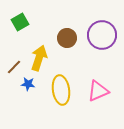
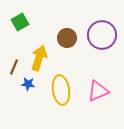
brown line: rotated 21 degrees counterclockwise
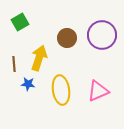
brown line: moved 3 px up; rotated 28 degrees counterclockwise
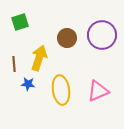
green square: rotated 12 degrees clockwise
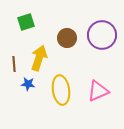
green square: moved 6 px right
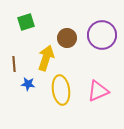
yellow arrow: moved 7 px right
